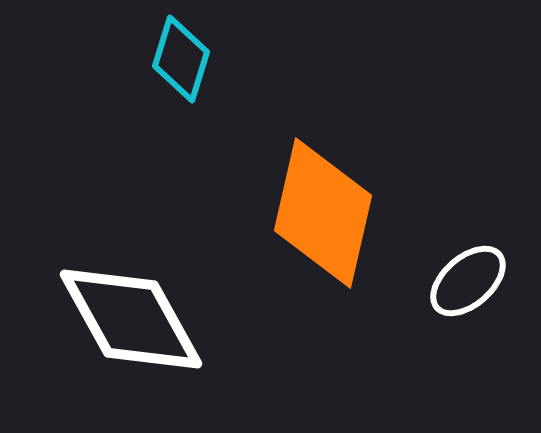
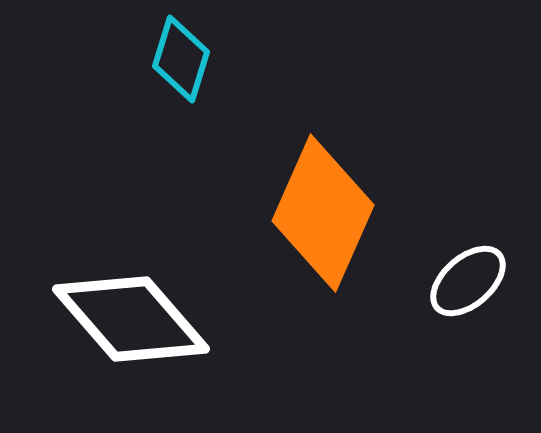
orange diamond: rotated 11 degrees clockwise
white diamond: rotated 12 degrees counterclockwise
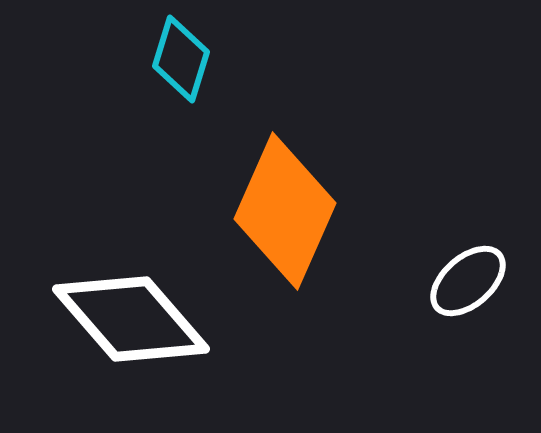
orange diamond: moved 38 px left, 2 px up
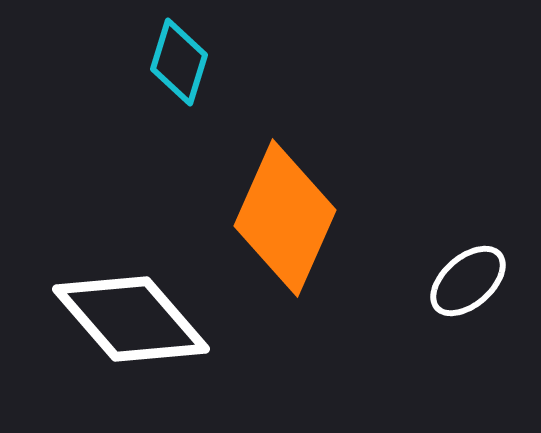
cyan diamond: moved 2 px left, 3 px down
orange diamond: moved 7 px down
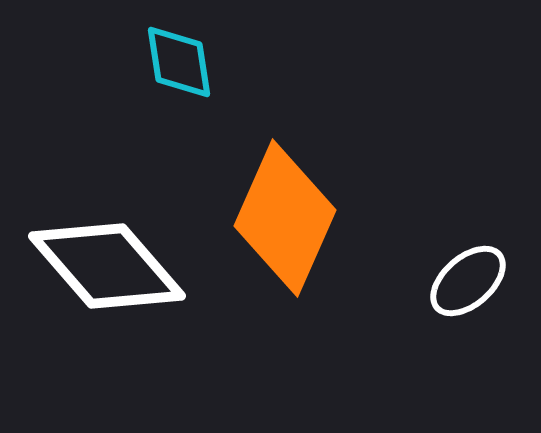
cyan diamond: rotated 26 degrees counterclockwise
white diamond: moved 24 px left, 53 px up
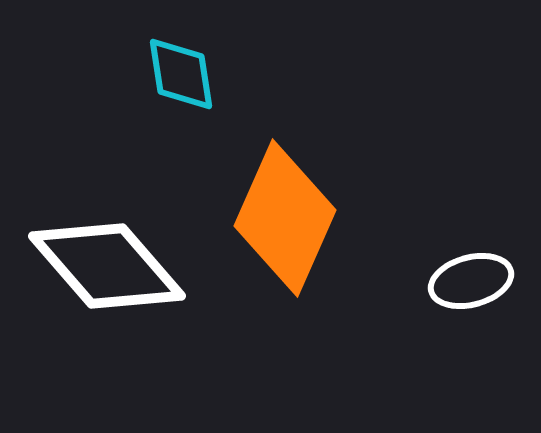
cyan diamond: moved 2 px right, 12 px down
white ellipse: moved 3 px right; rotated 26 degrees clockwise
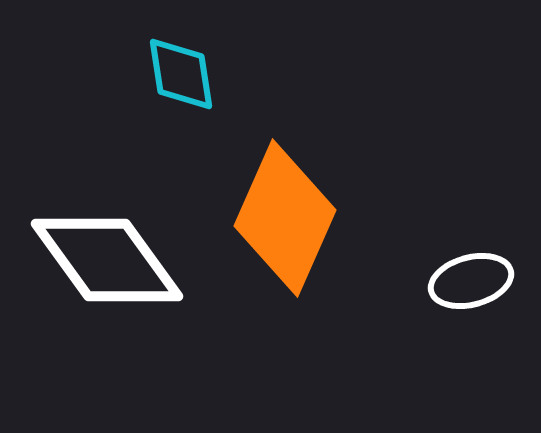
white diamond: moved 6 px up; rotated 5 degrees clockwise
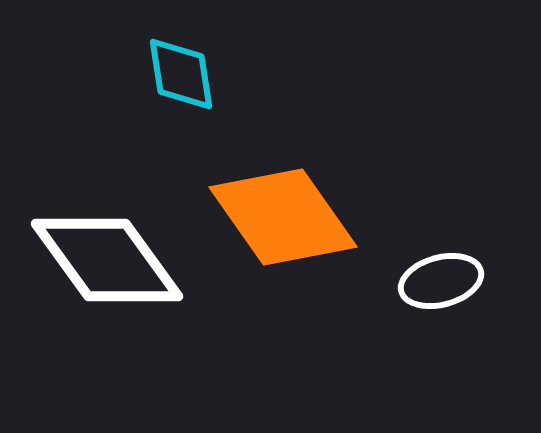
orange diamond: moved 2 px left, 1 px up; rotated 59 degrees counterclockwise
white ellipse: moved 30 px left
